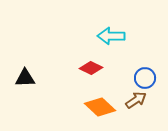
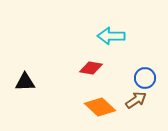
red diamond: rotated 15 degrees counterclockwise
black triangle: moved 4 px down
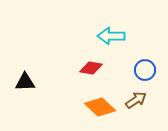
blue circle: moved 8 px up
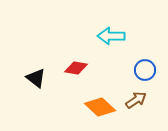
red diamond: moved 15 px left
black triangle: moved 11 px right, 4 px up; rotated 40 degrees clockwise
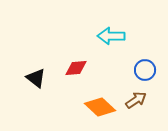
red diamond: rotated 15 degrees counterclockwise
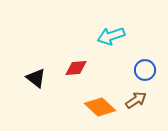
cyan arrow: rotated 20 degrees counterclockwise
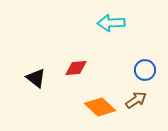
cyan arrow: moved 13 px up; rotated 16 degrees clockwise
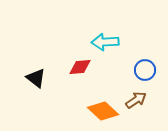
cyan arrow: moved 6 px left, 19 px down
red diamond: moved 4 px right, 1 px up
orange diamond: moved 3 px right, 4 px down
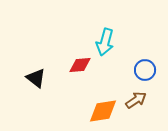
cyan arrow: rotated 72 degrees counterclockwise
red diamond: moved 2 px up
orange diamond: rotated 52 degrees counterclockwise
